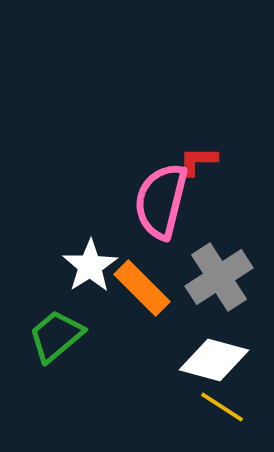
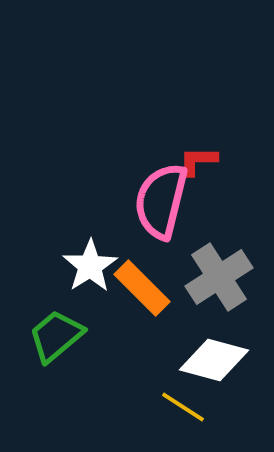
yellow line: moved 39 px left
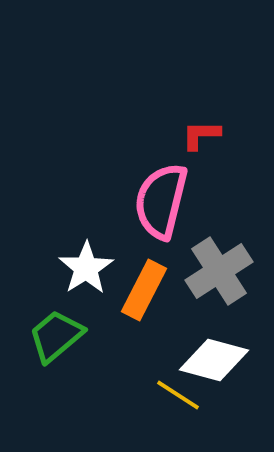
red L-shape: moved 3 px right, 26 px up
white star: moved 4 px left, 2 px down
gray cross: moved 6 px up
orange rectangle: moved 2 px right, 2 px down; rotated 72 degrees clockwise
yellow line: moved 5 px left, 12 px up
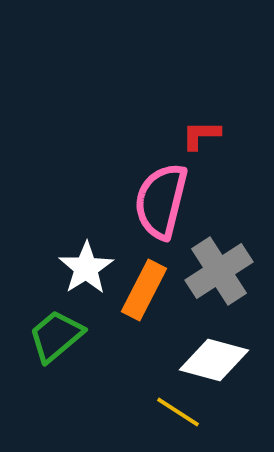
yellow line: moved 17 px down
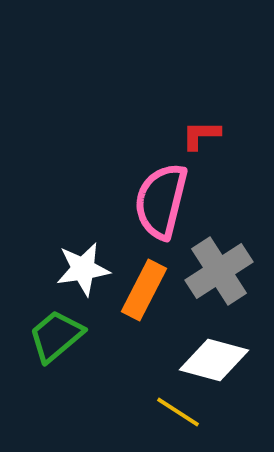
white star: moved 3 px left, 1 px down; rotated 24 degrees clockwise
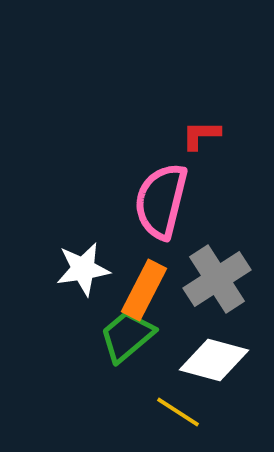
gray cross: moved 2 px left, 8 px down
green trapezoid: moved 71 px right
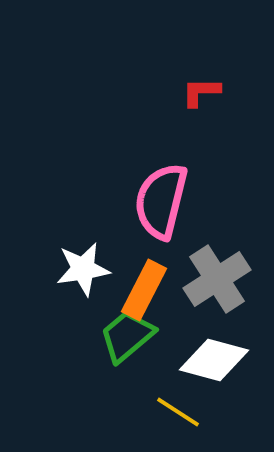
red L-shape: moved 43 px up
